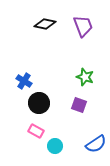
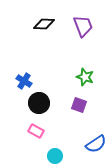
black diamond: moved 1 px left; rotated 10 degrees counterclockwise
cyan circle: moved 10 px down
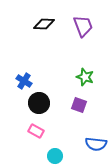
blue semicircle: rotated 40 degrees clockwise
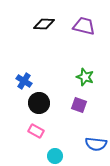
purple trapezoid: moved 1 px right; rotated 55 degrees counterclockwise
